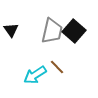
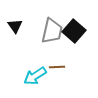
black triangle: moved 4 px right, 4 px up
brown line: rotated 49 degrees counterclockwise
cyan arrow: moved 1 px down
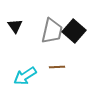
cyan arrow: moved 10 px left
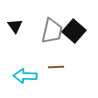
brown line: moved 1 px left
cyan arrow: rotated 35 degrees clockwise
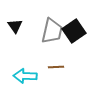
black square: rotated 15 degrees clockwise
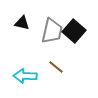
black triangle: moved 7 px right, 3 px up; rotated 42 degrees counterclockwise
black square: rotated 15 degrees counterclockwise
brown line: rotated 42 degrees clockwise
